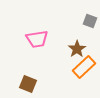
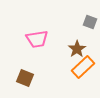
gray square: moved 1 px down
orange rectangle: moved 1 px left
brown square: moved 3 px left, 6 px up
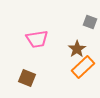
brown square: moved 2 px right
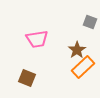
brown star: moved 1 px down
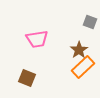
brown star: moved 2 px right
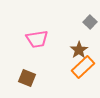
gray square: rotated 24 degrees clockwise
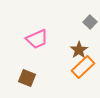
pink trapezoid: rotated 15 degrees counterclockwise
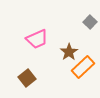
brown star: moved 10 px left, 2 px down
brown square: rotated 30 degrees clockwise
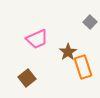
brown star: moved 1 px left
orange rectangle: rotated 65 degrees counterclockwise
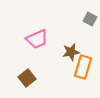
gray square: moved 3 px up; rotated 16 degrees counterclockwise
brown star: moved 3 px right; rotated 24 degrees clockwise
orange rectangle: rotated 35 degrees clockwise
